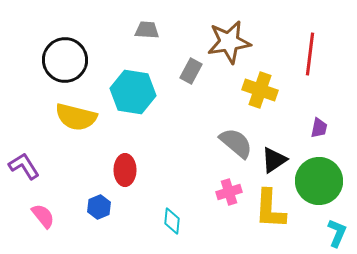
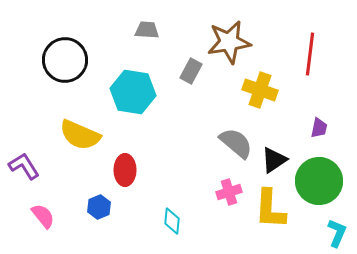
yellow semicircle: moved 4 px right, 18 px down; rotated 9 degrees clockwise
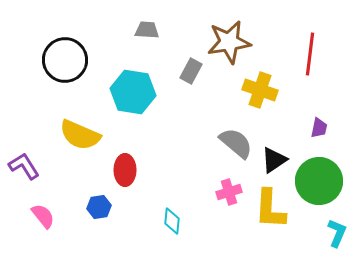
blue hexagon: rotated 15 degrees clockwise
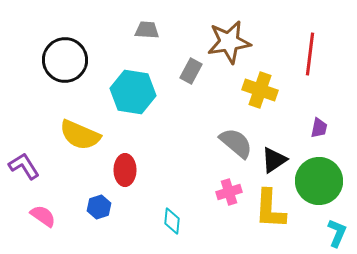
blue hexagon: rotated 10 degrees counterclockwise
pink semicircle: rotated 16 degrees counterclockwise
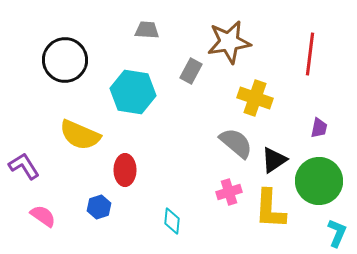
yellow cross: moved 5 px left, 8 px down
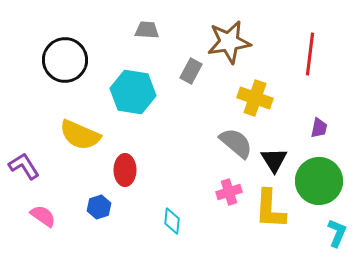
black triangle: rotated 28 degrees counterclockwise
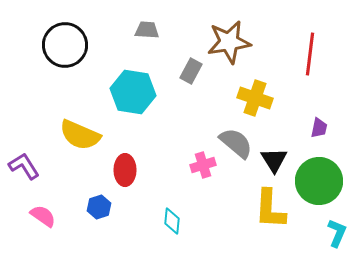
black circle: moved 15 px up
pink cross: moved 26 px left, 27 px up
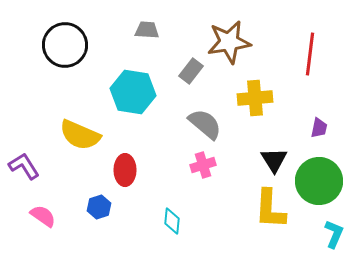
gray rectangle: rotated 10 degrees clockwise
yellow cross: rotated 24 degrees counterclockwise
gray semicircle: moved 31 px left, 19 px up
cyan L-shape: moved 3 px left, 1 px down
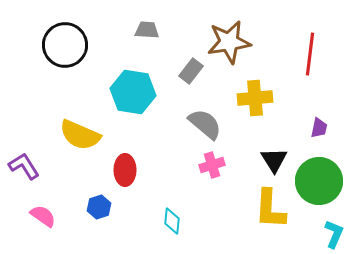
pink cross: moved 9 px right
